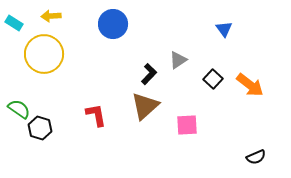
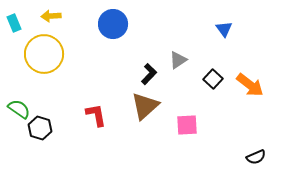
cyan rectangle: rotated 36 degrees clockwise
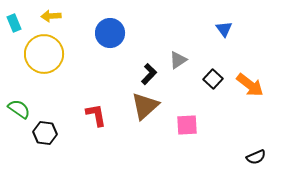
blue circle: moved 3 px left, 9 px down
black hexagon: moved 5 px right, 5 px down; rotated 10 degrees counterclockwise
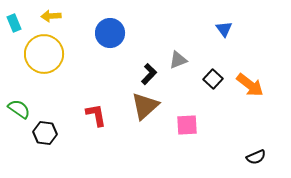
gray triangle: rotated 12 degrees clockwise
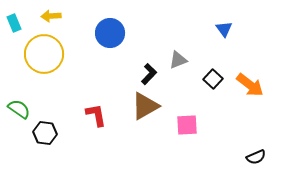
brown triangle: rotated 12 degrees clockwise
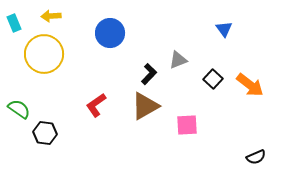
red L-shape: moved 10 px up; rotated 115 degrees counterclockwise
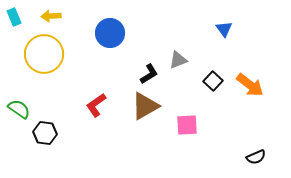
cyan rectangle: moved 6 px up
black L-shape: rotated 15 degrees clockwise
black square: moved 2 px down
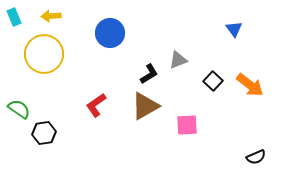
blue triangle: moved 10 px right
black hexagon: moved 1 px left; rotated 15 degrees counterclockwise
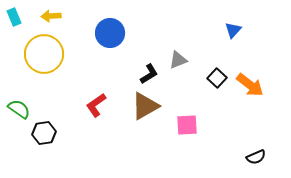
blue triangle: moved 1 px left, 1 px down; rotated 18 degrees clockwise
black square: moved 4 px right, 3 px up
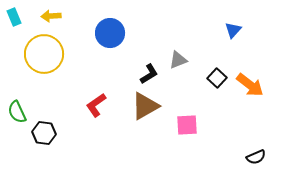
green semicircle: moved 2 px left, 3 px down; rotated 150 degrees counterclockwise
black hexagon: rotated 15 degrees clockwise
